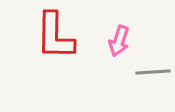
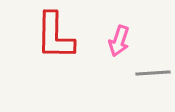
gray line: moved 1 px down
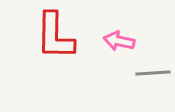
pink arrow: rotated 84 degrees clockwise
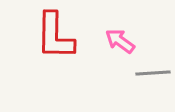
pink arrow: moved 1 px right; rotated 24 degrees clockwise
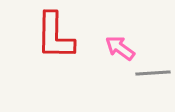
pink arrow: moved 7 px down
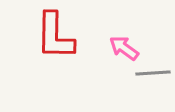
pink arrow: moved 4 px right
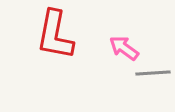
red L-shape: moved 1 px up; rotated 10 degrees clockwise
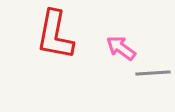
pink arrow: moved 3 px left
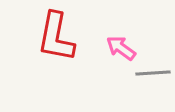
red L-shape: moved 1 px right, 2 px down
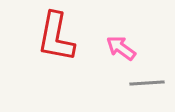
gray line: moved 6 px left, 10 px down
